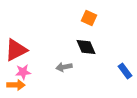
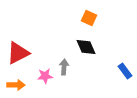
red triangle: moved 2 px right, 3 px down
gray arrow: rotated 105 degrees clockwise
pink star: moved 22 px right, 4 px down
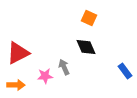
gray arrow: rotated 28 degrees counterclockwise
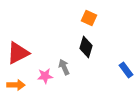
black diamond: rotated 40 degrees clockwise
blue rectangle: moved 1 px right, 1 px up
